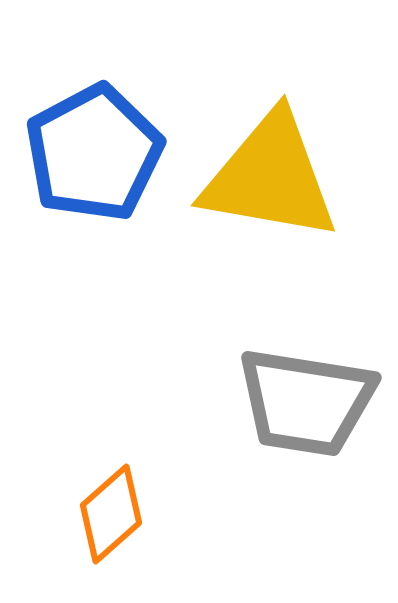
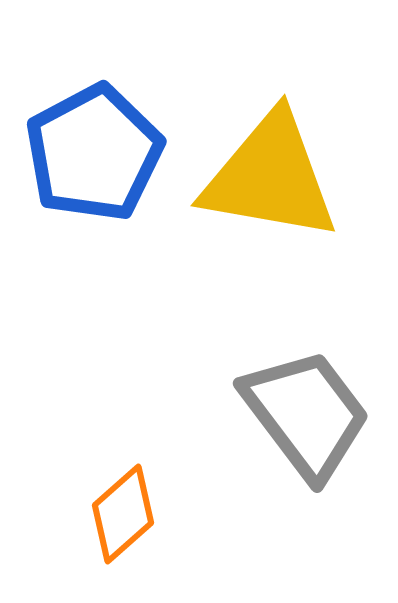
gray trapezoid: moved 12 px down; rotated 136 degrees counterclockwise
orange diamond: moved 12 px right
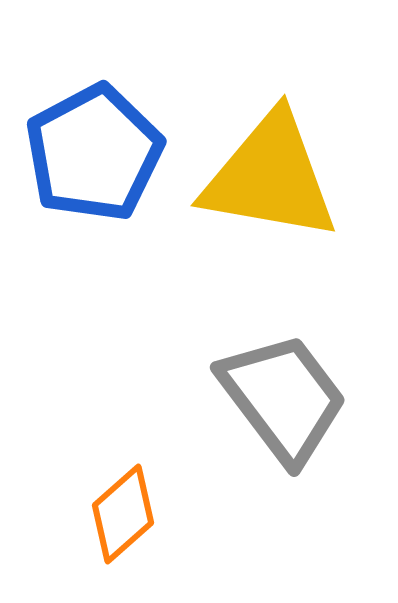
gray trapezoid: moved 23 px left, 16 px up
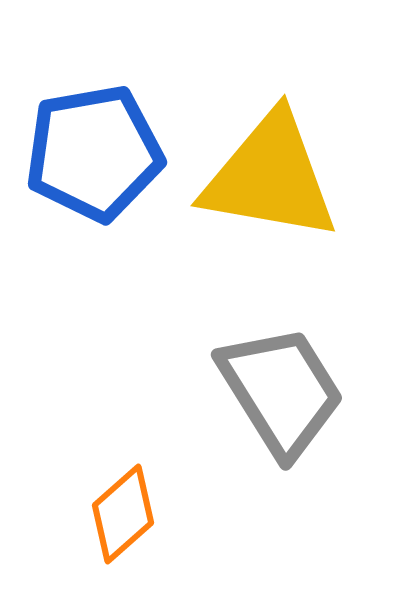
blue pentagon: rotated 18 degrees clockwise
gray trapezoid: moved 2 px left, 7 px up; rotated 5 degrees clockwise
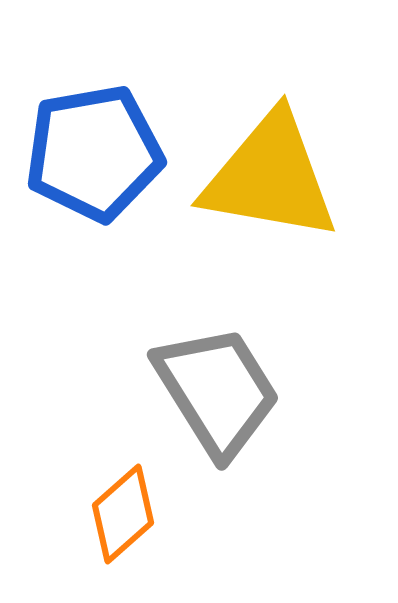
gray trapezoid: moved 64 px left
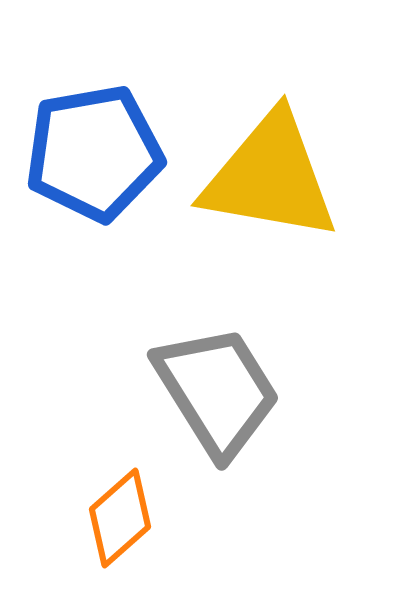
orange diamond: moved 3 px left, 4 px down
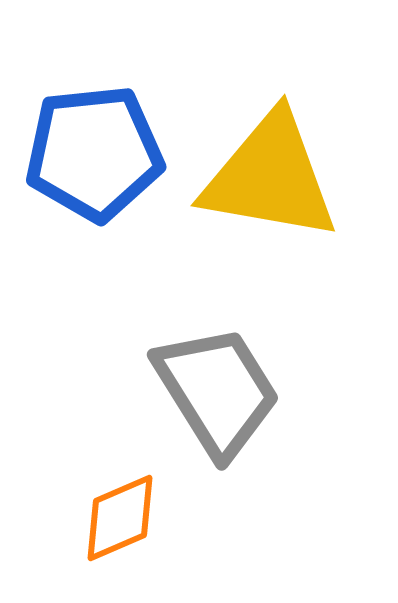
blue pentagon: rotated 4 degrees clockwise
orange diamond: rotated 18 degrees clockwise
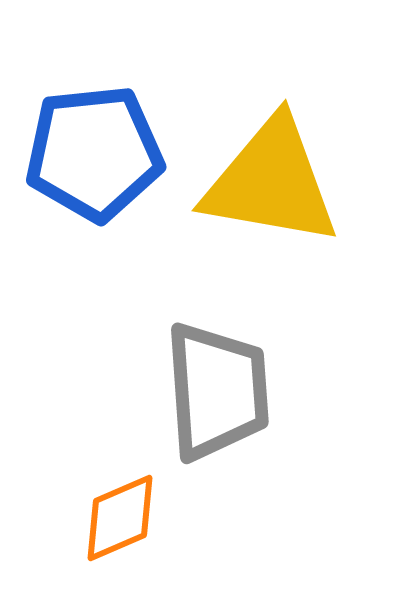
yellow triangle: moved 1 px right, 5 px down
gray trapezoid: rotated 28 degrees clockwise
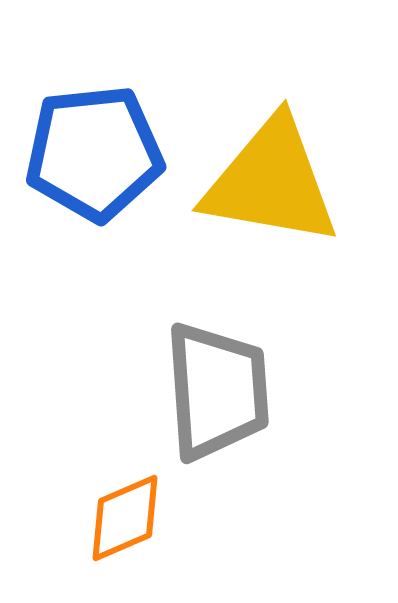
orange diamond: moved 5 px right
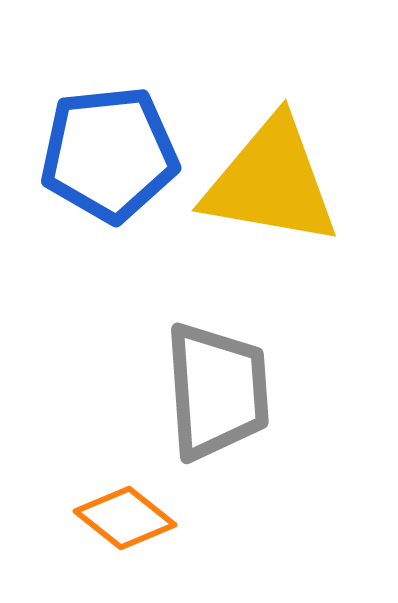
blue pentagon: moved 15 px right, 1 px down
orange diamond: rotated 62 degrees clockwise
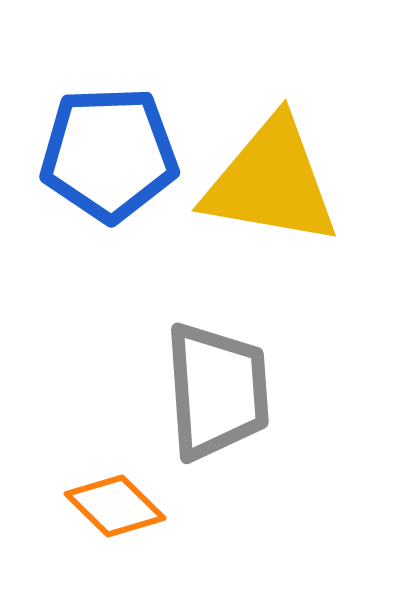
blue pentagon: rotated 4 degrees clockwise
orange diamond: moved 10 px left, 12 px up; rotated 6 degrees clockwise
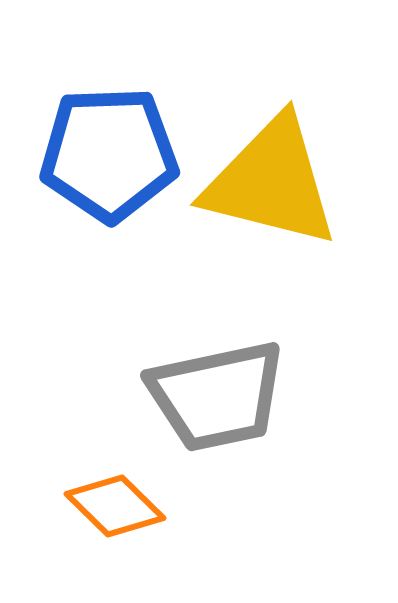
yellow triangle: rotated 4 degrees clockwise
gray trapezoid: moved 5 px down; rotated 82 degrees clockwise
